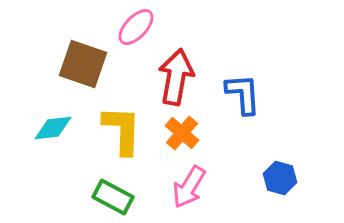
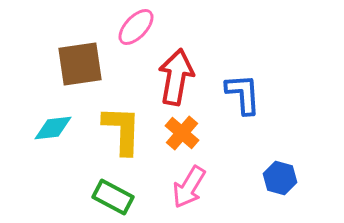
brown square: moved 3 px left; rotated 27 degrees counterclockwise
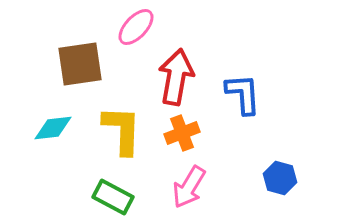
orange cross: rotated 28 degrees clockwise
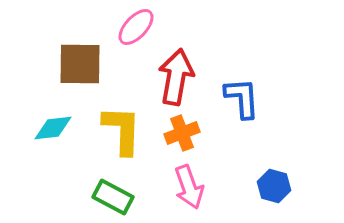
brown square: rotated 9 degrees clockwise
blue L-shape: moved 1 px left, 4 px down
blue hexagon: moved 6 px left, 8 px down
pink arrow: rotated 51 degrees counterclockwise
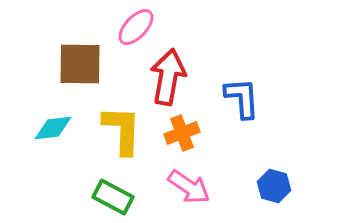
red arrow: moved 8 px left
pink arrow: rotated 36 degrees counterclockwise
